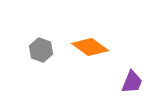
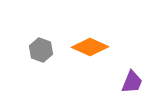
orange diamond: rotated 12 degrees counterclockwise
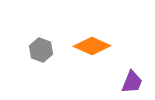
orange diamond: moved 2 px right, 1 px up
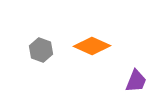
purple trapezoid: moved 4 px right, 1 px up
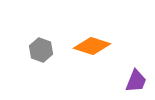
orange diamond: rotated 6 degrees counterclockwise
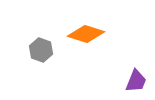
orange diamond: moved 6 px left, 12 px up
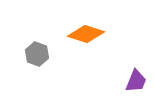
gray hexagon: moved 4 px left, 4 px down
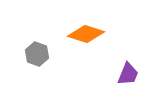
purple trapezoid: moved 8 px left, 7 px up
